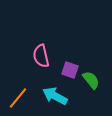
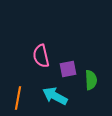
purple square: moved 2 px left, 1 px up; rotated 30 degrees counterclockwise
green semicircle: rotated 36 degrees clockwise
orange line: rotated 30 degrees counterclockwise
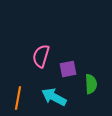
pink semicircle: rotated 30 degrees clockwise
green semicircle: moved 4 px down
cyan arrow: moved 1 px left, 1 px down
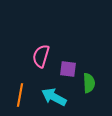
purple square: rotated 18 degrees clockwise
green semicircle: moved 2 px left, 1 px up
orange line: moved 2 px right, 3 px up
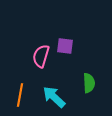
purple square: moved 3 px left, 23 px up
cyan arrow: rotated 15 degrees clockwise
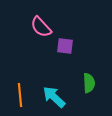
pink semicircle: moved 29 px up; rotated 60 degrees counterclockwise
orange line: rotated 15 degrees counterclockwise
